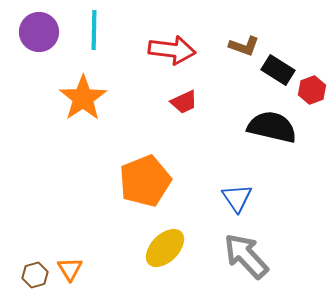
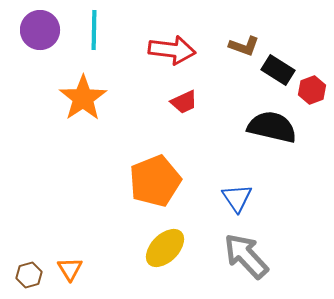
purple circle: moved 1 px right, 2 px up
orange pentagon: moved 10 px right
brown hexagon: moved 6 px left
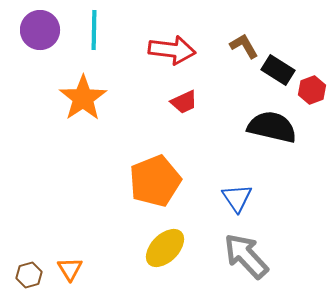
brown L-shape: rotated 140 degrees counterclockwise
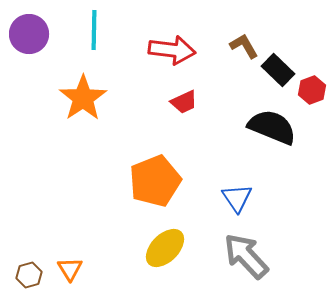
purple circle: moved 11 px left, 4 px down
black rectangle: rotated 12 degrees clockwise
black semicircle: rotated 9 degrees clockwise
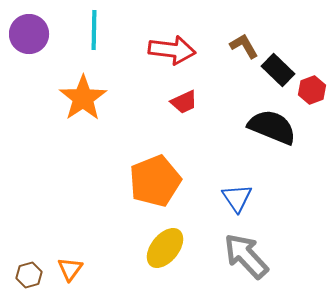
yellow ellipse: rotated 6 degrees counterclockwise
orange triangle: rotated 8 degrees clockwise
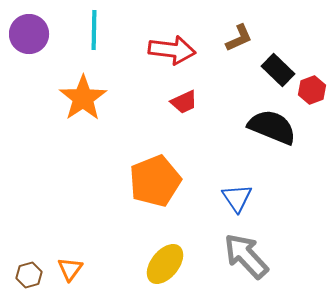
brown L-shape: moved 5 px left, 8 px up; rotated 96 degrees clockwise
yellow ellipse: moved 16 px down
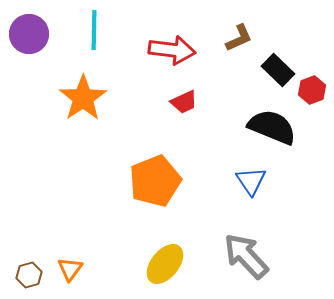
blue triangle: moved 14 px right, 17 px up
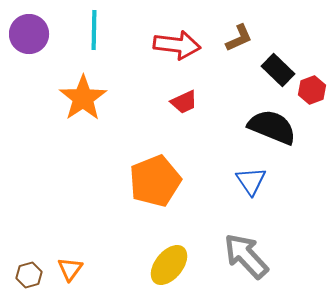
red arrow: moved 5 px right, 5 px up
yellow ellipse: moved 4 px right, 1 px down
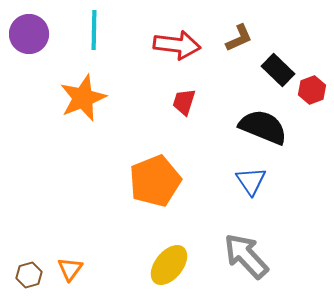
orange star: rotated 12 degrees clockwise
red trapezoid: rotated 132 degrees clockwise
black semicircle: moved 9 px left
